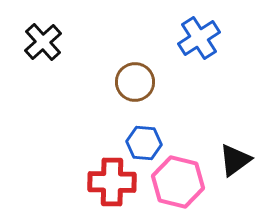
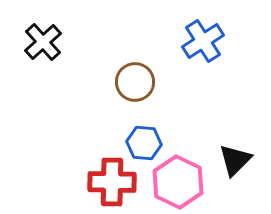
blue cross: moved 4 px right, 3 px down
black triangle: rotated 9 degrees counterclockwise
pink hexagon: rotated 12 degrees clockwise
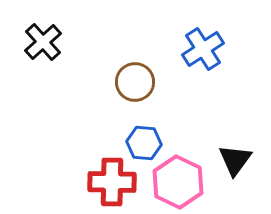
blue cross: moved 8 px down
black triangle: rotated 9 degrees counterclockwise
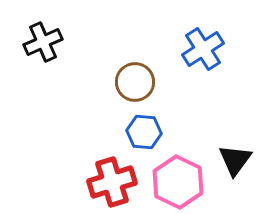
black cross: rotated 18 degrees clockwise
blue hexagon: moved 11 px up
red cross: rotated 18 degrees counterclockwise
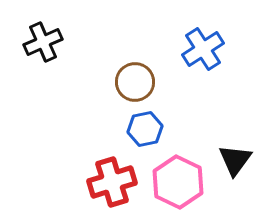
blue hexagon: moved 1 px right, 3 px up; rotated 16 degrees counterclockwise
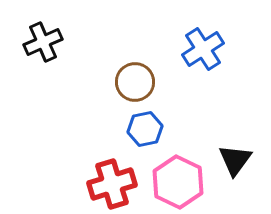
red cross: moved 2 px down
